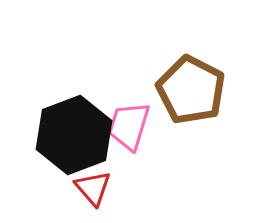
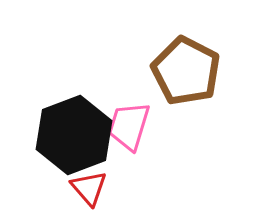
brown pentagon: moved 5 px left, 19 px up
red triangle: moved 4 px left
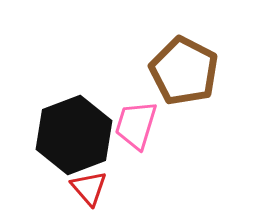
brown pentagon: moved 2 px left
pink trapezoid: moved 7 px right, 1 px up
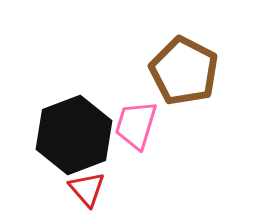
red triangle: moved 2 px left, 1 px down
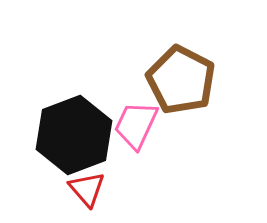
brown pentagon: moved 3 px left, 9 px down
pink trapezoid: rotated 8 degrees clockwise
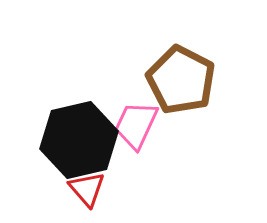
black hexagon: moved 5 px right, 5 px down; rotated 8 degrees clockwise
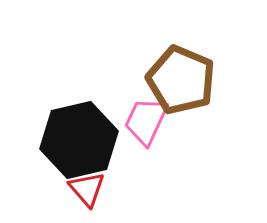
brown pentagon: rotated 4 degrees counterclockwise
pink trapezoid: moved 10 px right, 4 px up
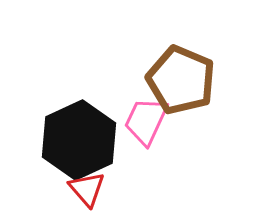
black hexagon: rotated 12 degrees counterclockwise
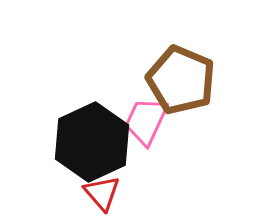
black hexagon: moved 13 px right, 2 px down
red triangle: moved 15 px right, 4 px down
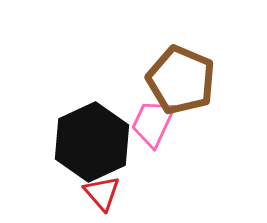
pink trapezoid: moved 7 px right, 2 px down
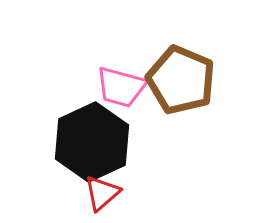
pink trapezoid: moved 32 px left, 36 px up; rotated 100 degrees counterclockwise
red triangle: rotated 30 degrees clockwise
